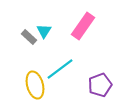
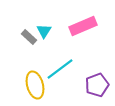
pink rectangle: rotated 32 degrees clockwise
purple pentagon: moved 3 px left
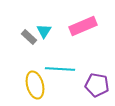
cyan line: rotated 40 degrees clockwise
purple pentagon: rotated 30 degrees clockwise
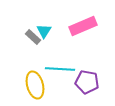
gray rectangle: moved 4 px right
purple pentagon: moved 10 px left, 3 px up
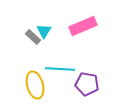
purple pentagon: moved 2 px down
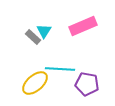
yellow ellipse: moved 2 px up; rotated 64 degrees clockwise
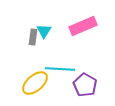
gray rectangle: rotated 56 degrees clockwise
purple pentagon: moved 2 px left, 1 px down; rotated 20 degrees clockwise
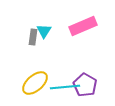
cyan line: moved 5 px right, 18 px down; rotated 8 degrees counterclockwise
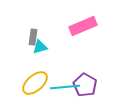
cyan triangle: moved 4 px left, 16 px down; rotated 42 degrees clockwise
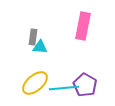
pink rectangle: rotated 56 degrees counterclockwise
cyan triangle: rotated 21 degrees clockwise
cyan line: moved 1 px left, 1 px down
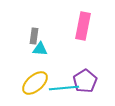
gray rectangle: moved 1 px right, 1 px up
cyan triangle: moved 2 px down
purple pentagon: moved 4 px up; rotated 10 degrees clockwise
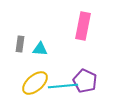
gray rectangle: moved 14 px left, 8 px down
purple pentagon: rotated 15 degrees counterclockwise
cyan line: moved 1 px left, 2 px up
